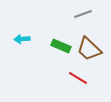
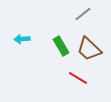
gray line: rotated 18 degrees counterclockwise
green rectangle: rotated 36 degrees clockwise
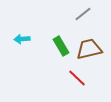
brown trapezoid: rotated 124 degrees clockwise
red line: moved 1 px left; rotated 12 degrees clockwise
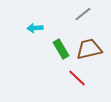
cyan arrow: moved 13 px right, 11 px up
green rectangle: moved 3 px down
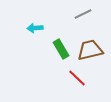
gray line: rotated 12 degrees clockwise
brown trapezoid: moved 1 px right, 1 px down
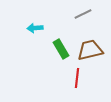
red line: rotated 54 degrees clockwise
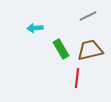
gray line: moved 5 px right, 2 px down
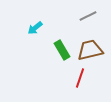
cyan arrow: rotated 35 degrees counterclockwise
green rectangle: moved 1 px right, 1 px down
red line: moved 3 px right; rotated 12 degrees clockwise
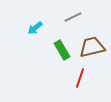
gray line: moved 15 px left, 1 px down
brown trapezoid: moved 2 px right, 3 px up
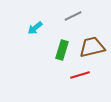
gray line: moved 1 px up
green rectangle: rotated 48 degrees clockwise
red line: moved 3 px up; rotated 54 degrees clockwise
